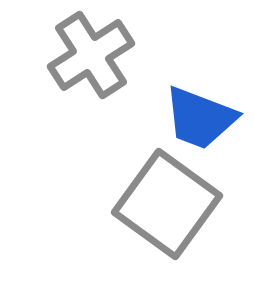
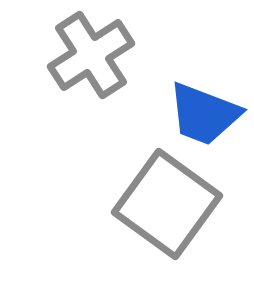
blue trapezoid: moved 4 px right, 4 px up
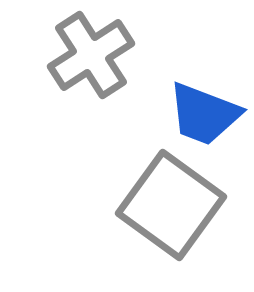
gray square: moved 4 px right, 1 px down
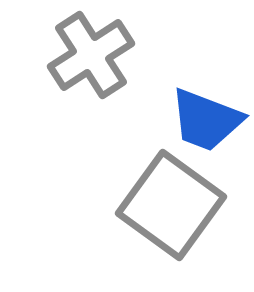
blue trapezoid: moved 2 px right, 6 px down
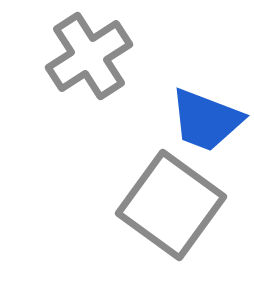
gray cross: moved 2 px left, 1 px down
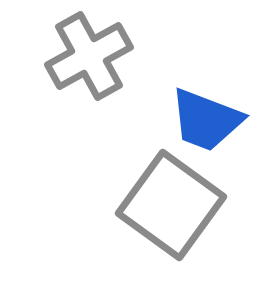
gray cross: rotated 4 degrees clockwise
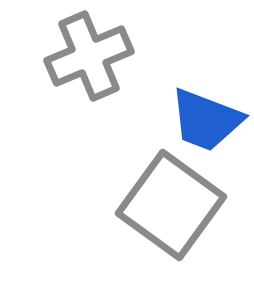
gray cross: rotated 6 degrees clockwise
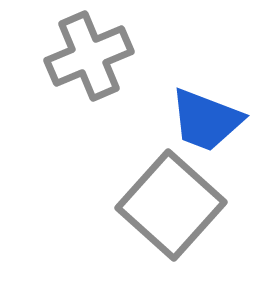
gray square: rotated 6 degrees clockwise
